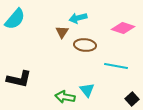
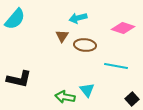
brown triangle: moved 4 px down
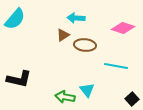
cyan arrow: moved 2 px left; rotated 18 degrees clockwise
brown triangle: moved 1 px right, 1 px up; rotated 24 degrees clockwise
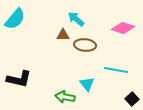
cyan arrow: moved 1 px down; rotated 36 degrees clockwise
brown triangle: rotated 32 degrees clockwise
cyan line: moved 4 px down
cyan triangle: moved 6 px up
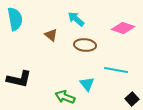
cyan semicircle: rotated 50 degrees counterclockwise
brown triangle: moved 12 px left; rotated 40 degrees clockwise
green arrow: rotated 12 degrees clockwise
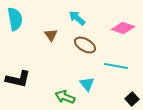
cyan arrow: moved 1 px right, 1 px up
brown triangle: rotated 16 degrees clockwise
brown ellipse: rotated 25 degrees clockwise
cyan line: moved 4 px up
black L-shape: moved 1 px left
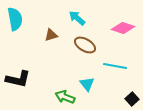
brown triangle: rotated 48 degrees clockwise
cyan line: moved 1 px left
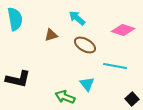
pink diamond: moved 2 px down
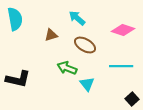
cyan line: moved 6 px right; rotated 10 degrees counterclockwise
green arrow: moved 2 px right, 29 px up
